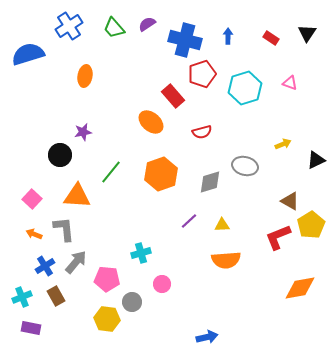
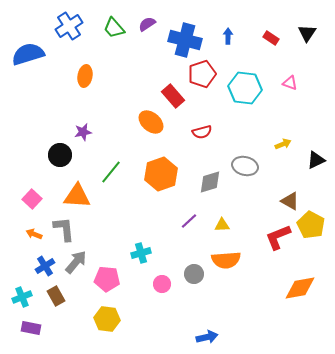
cyan hexagon at (245, 88): rotated 24 degrees clockwise
yellow pentagon at (311, 225): rotated 12 degrees counterclockwise
gray circle at (132, 302): moved 62 px right, 28 px up
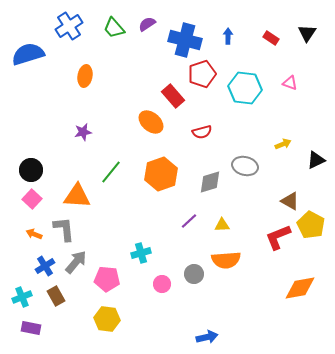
black circle at (60, 155): moved 29 px left, 15 px down
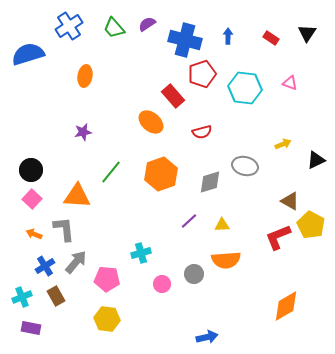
orange diamond at (300, 288): moved 14 px left, 18 px down; rotated 20 degrees counterclockwise
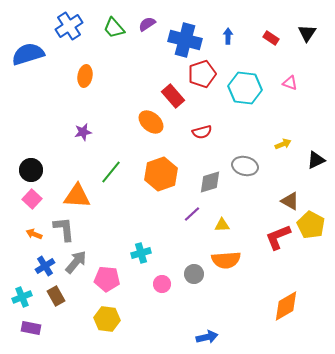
purple line at (189, 221): moved 3 px right, 7 px up
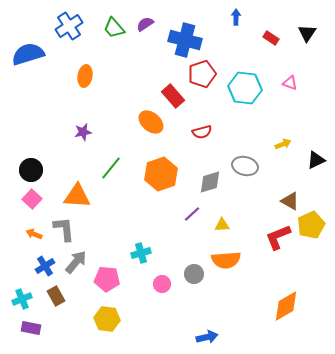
purple semicircle at (147, 24): moved 2 px left
blue arrow at (228, 36): moved 8 px right, 19 px up
green line at (111, 172): moved 4 px up
yellow pentagon at (311, 225): rotated 20 degrees clockwise
cyan cross at (22, 297): moved 2 px down
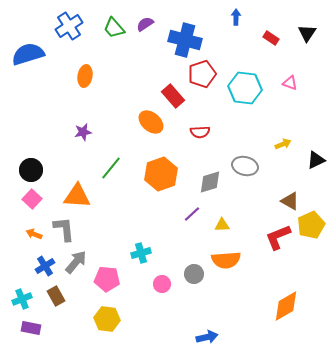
red semicircle at (202, 132): moved 2 px left; rotated 12 degrees clockwise
